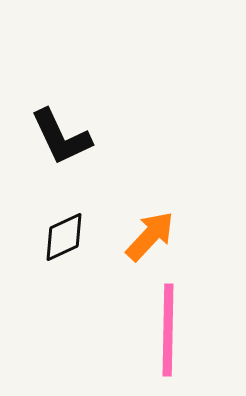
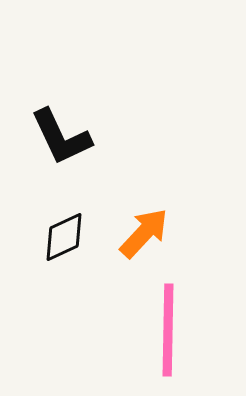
orange arrow: moved 6 px left, 3 px up
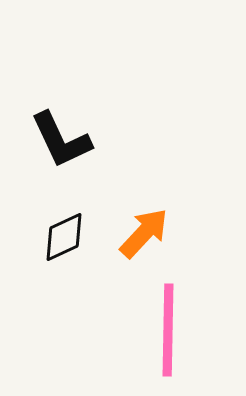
black L-shape: moved 3 px down
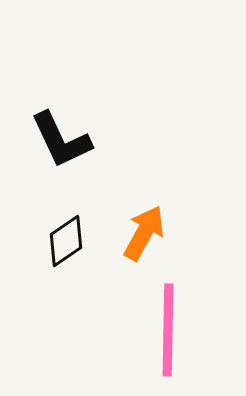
orange arrow: rotated 14 degrees counterclockwise
black diamond: moved 2 px right, 4 px down; rotated 10 degrees counterclockwise
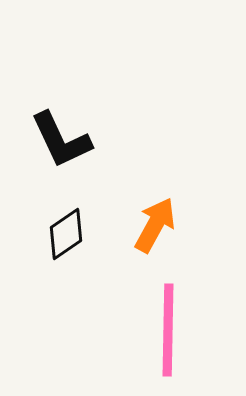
orange arrow: moved 11 px right, 8 px up
black diamond: moved 7 px up
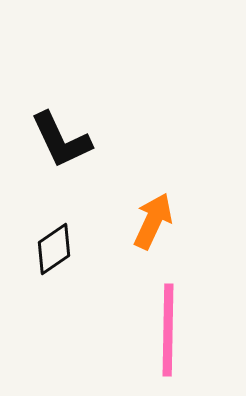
orange arrow: moved 2 px left, 4 px up; rotated 4 degrees counterclockwise
black diamond: moved 12 px left, 15 px down
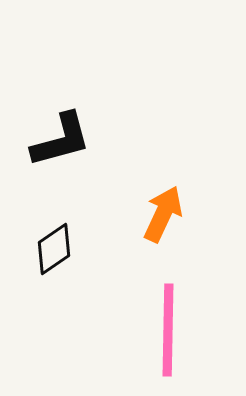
black L-shape: rotated 80 degrees counterclockwise
orange arrow: moved 10 px right, 7 px up
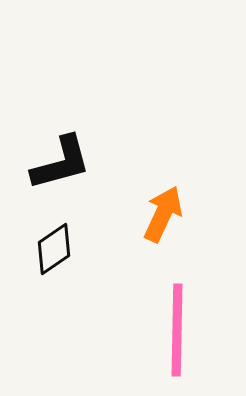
black L-shape: moved 23 px down
pink line: moved 9 px right
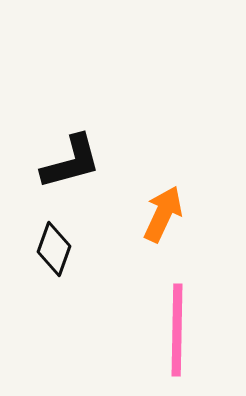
black L-shape: moved 10 px right, 1 px up
black diamond: rotated 36 degrees counterclockwise
